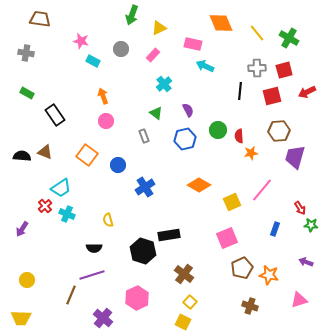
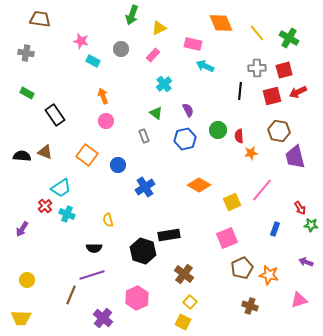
red arrow at (307, 92): moved 9 px left
brown hexagon at (279, 131): rotated 15 degrees clockwise
purple trapezoid at (295, 157): rotated 30 degrees counterclockwise
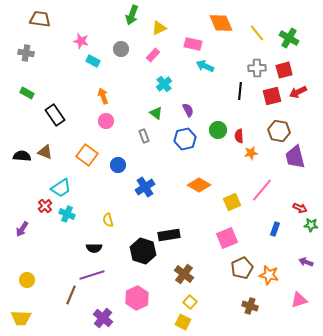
red arrow at (300, 208): rotated 32 degrees counterclockwise
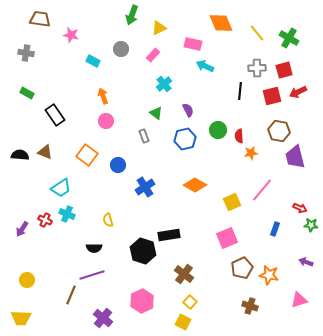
pink star at (81, 41): moved 10 px left, 6 px up
black semicircle at (22, 156): moved 2 px left, 1 px up
orange diamond at (199, 185): moved 4 px left
red cross at (45, 206): moved 14 px down; rotated 24 degrees counterclockwise
pink hexagon at (137, 298): moved 5 px right, 3 px down
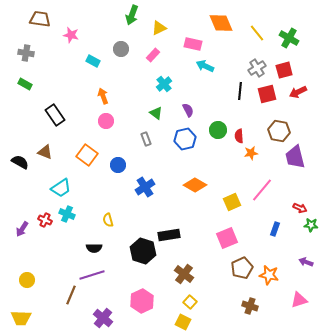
gray cross at (257, 68): rotated 30 degrees counterclockwise
green rectangle at (27, 93): moved 2 px left, 9 px up
red square at (272, 96): moved 5 px left, 2 px up
gray rectangle at (144, 136): moved 2 px right, 3 px down
black semicircle at (20, 155): moved 7 px down; rotated 24 degrees clockwise
